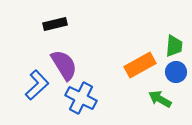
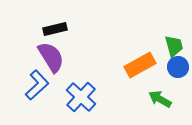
black rectangle: moved 5 px down
green trapezoid: rotated 20 degrees counterclockwise
purple semicircle: moved 13 px left, 8 px up
blue circle: moved 2 px right, 5 px up
blue cross: moved 1 px up; rotated 16 degrees clockwise
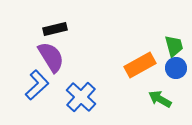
blue circle: moved 2 px left, 1 px down
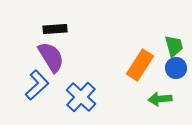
black rectangle: rotated 10 degrees clockwise
orange rectangle: rotated 28 degrees counterclockwise
green arrow: rotated 35 degrees counterclockwise
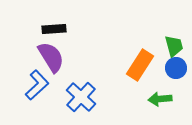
black rectangle: moved 1 px left
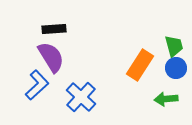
green arrow: moved 6 px right
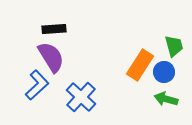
blue circle: moved 12 px left, 4 px down
green arrow: rotated 20 degrees clockwise
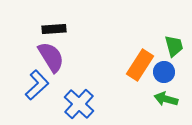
blue cross: moved 2 px left, 7 px down
